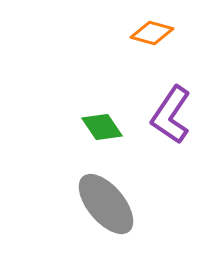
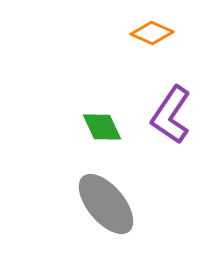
orange diamond: rotated 9 degrees clockwise
green diamond: rotated 9 degrees clockwise
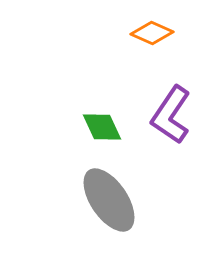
gray ellipse: moved 3 px right, 4 px up; rotated 6 degrees clockwise
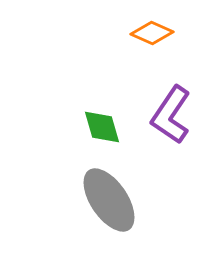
green diamond: rotated 9 degrees clockwise
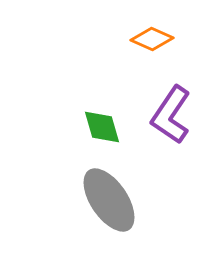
orange diamond: moved 6 px down
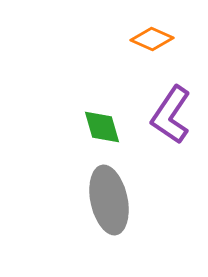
gray ellipse: rotated 22 degrees clockwise
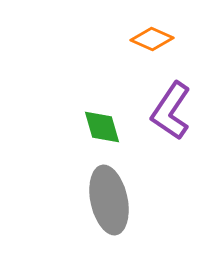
purple L-shape: moved 4 px up
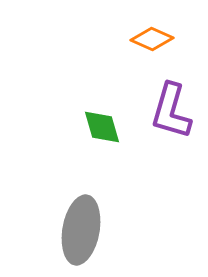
purple L-shape: rotated 18 degrees counterclockwise
gray ellipse: moved 28 px left, 30 px down; rotated 22 degrees clockwise
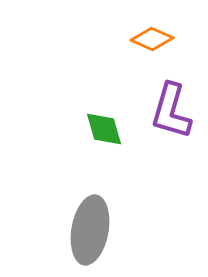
green diamond: moved 2 px right, 2 px down
gray ellipse: moved 9 px right
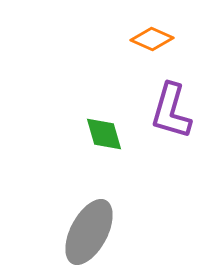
green diamond: moved 5 px down
gray ellipse: moved 1 px left, 2 px down; rotated 18 degrees clockwise
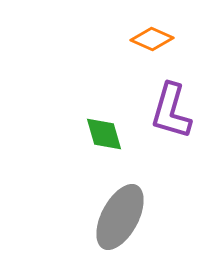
gray ellipse: moved 31 px right, 15 px up
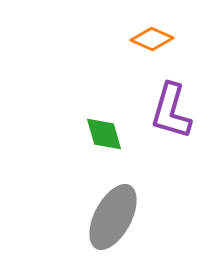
gray ellipse: moved 7 px left
